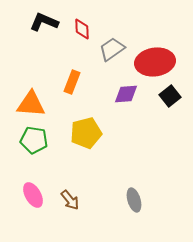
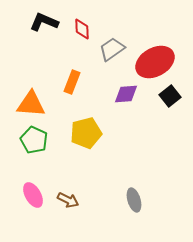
red ellipse: rotated 21 degrees counterclockwise
green pentagon: rotated 16 degrees clockwise
brown arrow: moved 2 px left; rotated 25 degrees counterclockwise
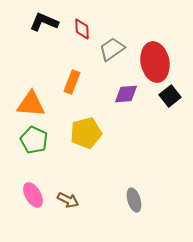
red ellipse: rotated 72 degrees counterclockwise
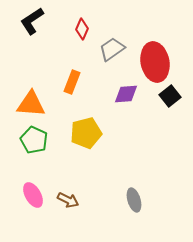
black L-shape: moved 12 px left, 1 px up; rotated 56 degrees counterclockwise
red diamond: rotated 25 degrees clockwise
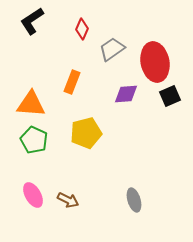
black square: rotated 15 degrees clockwise
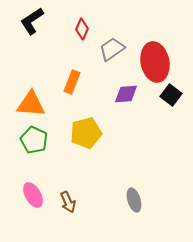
black square: moved 1 px right, 1 px up; rotated 30 degrees counterclockwise
brown arrow: moved 2 px down; rotated 40 degrees clockwise
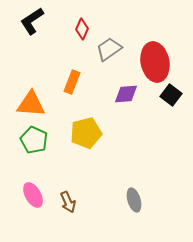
gray trapezoid: moved 3 px left
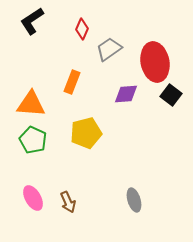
green pentagon: moved 1 px left
pink ellipse: moved 3 px down
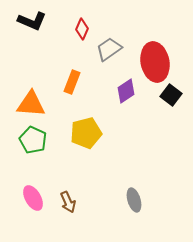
black L-shape: rotated 124 degrees counterclockwise
purple diamond: moved 3 px up; rotated 30 degrees counterclockwise
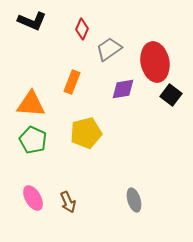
purple diamond: moved 3 px left, 2 px up; rotated 25 degrees clockwise
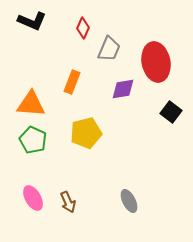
red diamond: moved 1 px right, 1 px up
gray trapezoid: rotated 148 degrees clockwise
red ellipse: moved 1 px right
black square: moved 17 px down
gray ellipse: moved 5 px left, 1 px down; rotated 10 degrees counterclockwise
